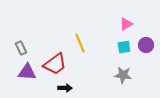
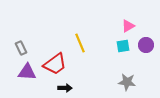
pink triangle: moved 2 px right, 2 px down
cyan square: moved 1 px left, 1 px up
gray star: moved 4 px right, 7 px down
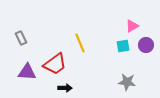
pink triangle: moved 4 px right
gray rectangle: moved 10 px up
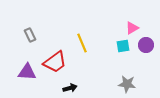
pink triangle: moved 2 px down
gray rectangle: moved 9 px right, 3 px up
yellow line: moved 2 px right
red trapezoid: moved 2 px up
gray star: moved 2 px down
black arrow: moved 5 px right; rotated 16 degrees counterclockwise
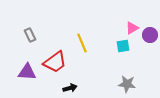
purple circle: moved 4 px right, 10 px up
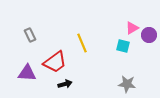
purple circle: moved 1 px left
cyan square: rotated 24 degrees clockwise
purple triangle: moved 1 px down
black arrow: moved 5 px left, 4 px up
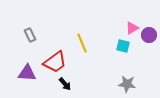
black arrow: rotated 64 degrees clockwise
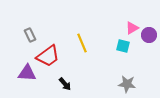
red trapezoid: moved 7 px left, 6 px up
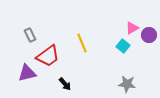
cyan square: rotated 24 degrees clockwise
purple triangle: rotated 18 degrees counterclockwise
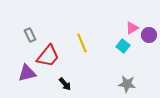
red trapezoid: rotated 15 degrees counterclockwise
